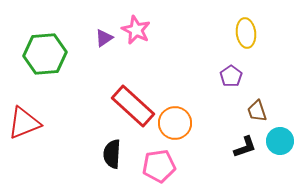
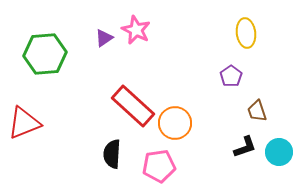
cyan circle: moved 1 px left, 11 px down
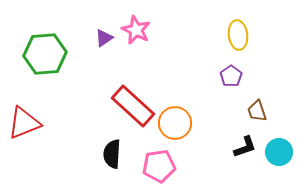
yellow ellipse: moved 8 px left, 2 px down
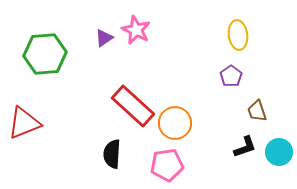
pink pentagon: moved 8 px right, 1 px up
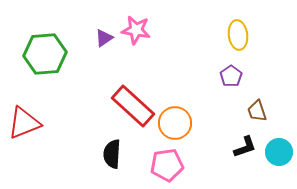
pink star: rotated 16 degrees counterclockwise
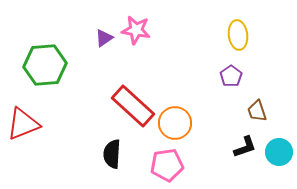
green hexagon: moved 11 px down
red triangle: moved 1 px left, 1 px down
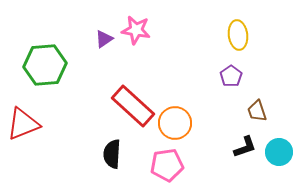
purple triangle: moved 1 px down
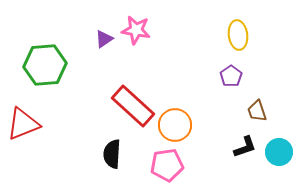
orange circle: moved 2 px down
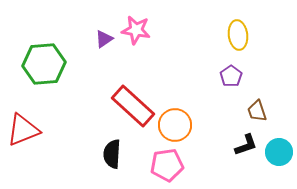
green hexagon: moved 1 px left, 1 px up
red triangle: moved 6 px down
black L-shape: moved 1 px right, 2 px up
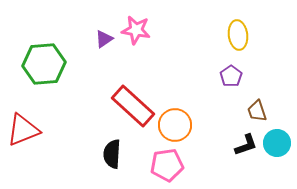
cyan circle: moved 2 px left, 9 px up
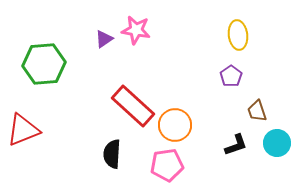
black L-shape: moved 10 px left
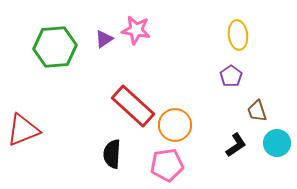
green hexagon: moved 11 px right, 17 px up
black L-shape: rotated 15 degrees counterclockwise
